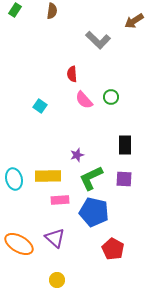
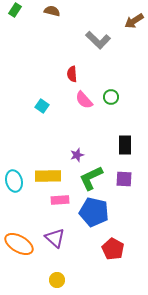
brown semicircle: rotated 84 degrees counterclockwise
cyan square: moved 2 px right
cyan ellipse: moved 2 px down
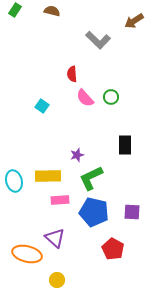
pink semicircle: moved 1 px right, 2 px up
purple square: moved 8 px right, 33 px down
orange ellipse: moved 8 px right, 10 px down; rotated 16 degrees counterclockwise
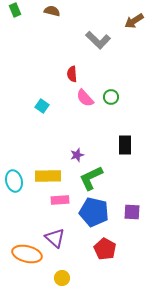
green rectangle: rotated 56 degrees counterclockwise
red pentagon: moved 8 px left
yellow circle: moved 5 px right, 2 px up
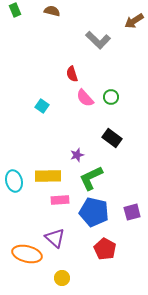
red semicircle: rotated 14 degrees counterclockwise
black rectangle: moved 13 px left, 7 px up; rotated 54 degrees counterclockwise
purple square: rotated 18 degrees counterclockwise
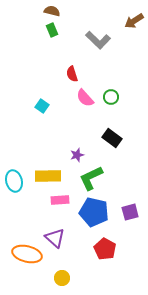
green rectangle: moved 37 px right, 20 px down
purple square: moved 2 px left
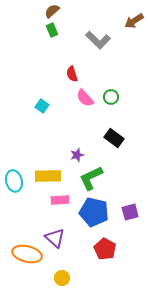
brown semicircle: rotated 56 degrees counterclockwise
black rectangle: moved 2 px right
